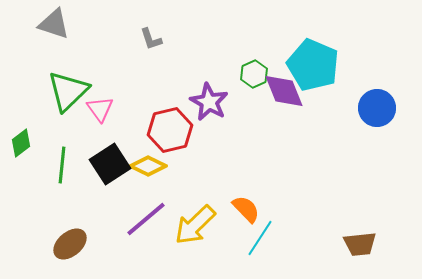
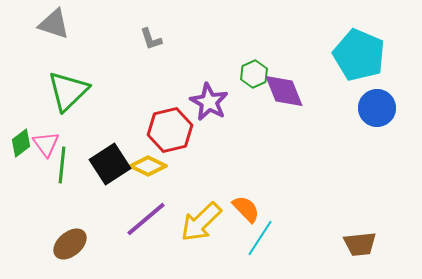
cyan pentagon: moved 46 px right, 10 px up
pink triangle: moved 54 px left, 35 px down
yellow arrow: moved 6 px right, 3 px up
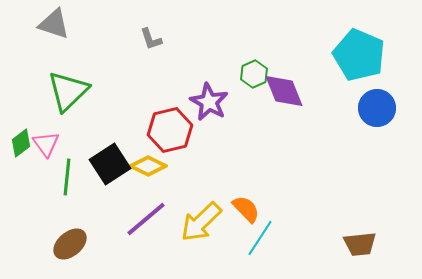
green line: moved 5 px right, 12 px down
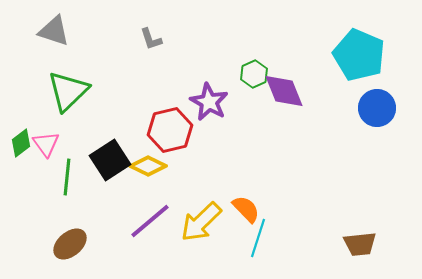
gray triangle: moved 7 px down
black square: moved 4 px up
purple line: moved 4 px right, 2 px down
cyan line: moved 2 px left; rotated 15 degrees counterclockwise
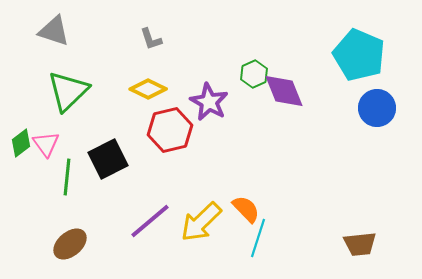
black square: moved 2 px left, 1 px up; rotated 6 degrees clockwise
yellow diamond: moved 77 px up
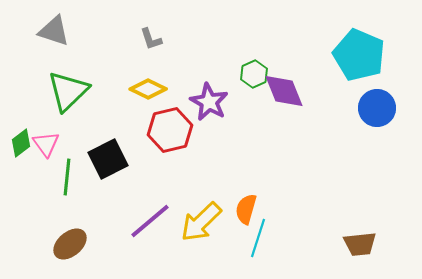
orange semicircle: rotated 120 degrees counterclockwise
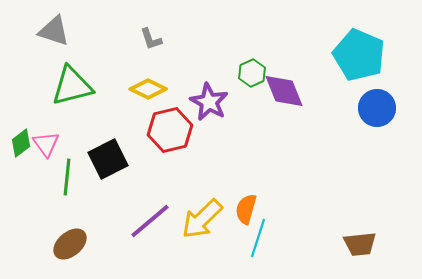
green hexagon: moved 2 px left, 1 px up
green triangle: moved 4 px right, 5 px up; rotated 30 degrees clockwise
yellow arrow: moved 1 px right, 3 px up
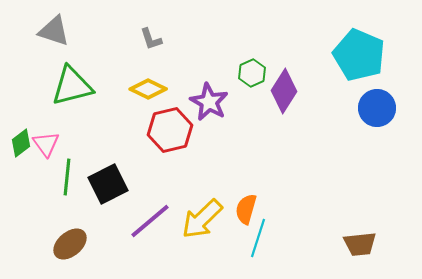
purple diamond: rotated 54 degrees clockwise
black square: moved 25 px down
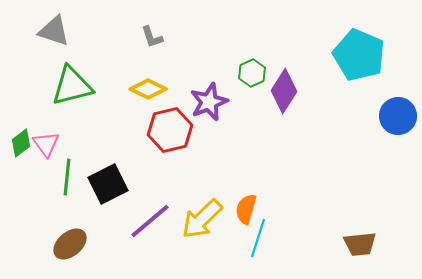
gray L-shape: moved 1 px right, 2 px up
purple star: rotated 21 degrees clockwise
blue circle: moved 21 px right, 8 px down
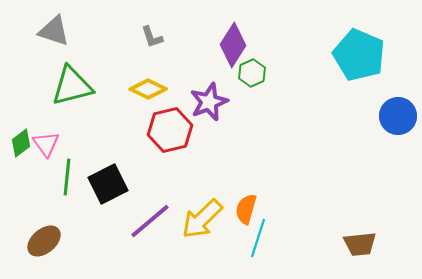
purple diamond: moved 51 px left, 46 px up
brown ellipse: moved 26 px left, 3 px up
